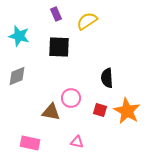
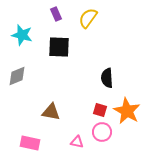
yellow semicircle: moved 1 px right, 3 px up; rotated 20 degrees counterclockwise
cyan star: moved 3 px right, 1 px up
pink circle: moved 31 px right, 34 px down
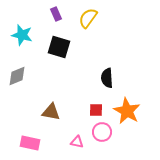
black square: rotated 15 degrees clockwise
red square: moved 4 px left; rotated 16 degrees counterclockwise
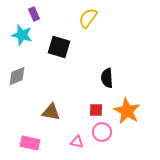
purple rectangle: moved 22 px left
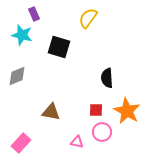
pink rectangle: moved 9 px left; rotated 60 degrees counterclockwise
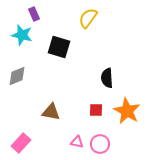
pink circle: moved 2 px left, 12 px down
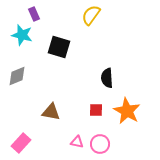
yellow semicircle: moved 3 px right, 3 px up
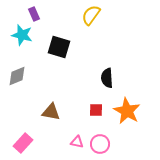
pink rectangle: moved 2 px right
